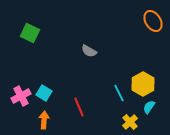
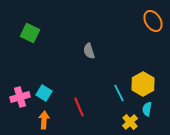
gray semicircle: rotated 42 degrees clockwise
pink cross: moved 1 px left, 1 px down; rotated 12 degrees clockwise
cyan semicircle: moved 2 px left, 2 px down; rotated 24 degrees counterclockwise
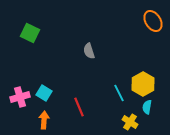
cyan semicircle: moved 2 px up
yellow cross: rotated 14 degrees counterclockwise
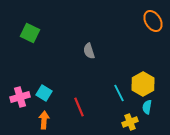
yellow cross: rotated 35 degrees clockwise
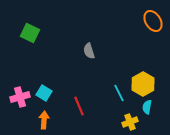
red line: moved 1 px up
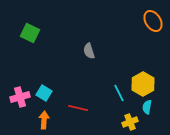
red line: moved 1 px left, 2 px down; rotated 54 degrees counterclockwise
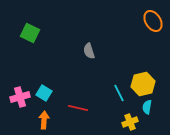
yellow hexagon: rotated 15 degrees clockwise
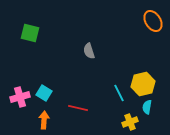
green square: rotated 12 degrees counterclockwise
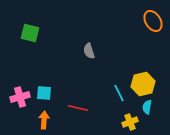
cyan square: rotated 28 degrees counterclockwise
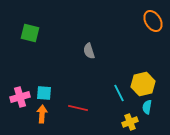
orange arrow: moved 2 px left, 6 px up
